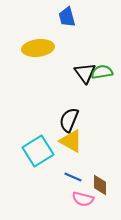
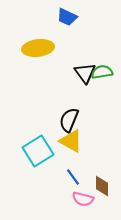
blue trapezoid: rotated 50 degrees counterclockwise
blue line: rotated 30 degrees clockwise
brown diamond: moved 2 px right, 1 px down
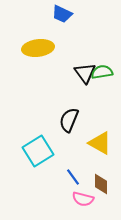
blue trapezoid: moved 5 px left, 3 px up
yellow triangle: moved 29 px right, 2 px down
brown diamond: moved 1 px left, 2 px up
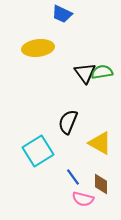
black semicircle: moved 1 px left, 2 px down
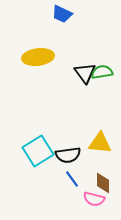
yellow ellipse: moved 9 px down
black semicircle: moved 33 px down; rotated 120 degrees counterclockwise
yellow triangle: rotated 25 degrees counterclockwise
blue line: moved 1 px left, 2 px down
brown diamond: moved 2 px right, 1 px up
pink semicircle: moved 11 px right
